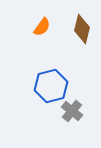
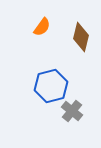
brown diamond: moved 1 px left, 8 px down
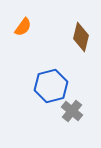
orange semicircle: moved 19 px left
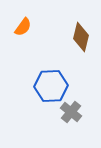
blue hexagon: rotated 12 degrees clockwise
gray cross: moved 1 px left, 1 px down
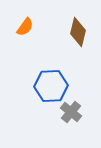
orange semicircle: moved 2 px right
brown diamond: moved 3 px left, 5 px up
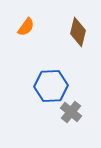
orange semicircle: moved 1 px right
